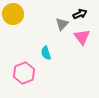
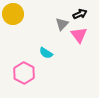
pink triangle: moved 3 px left, 2 px up
cyan semicircle: rotated 40 degrees counterclockwise
pink hexagon: rotated 10 degrees counterclockwise
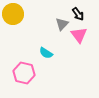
black arrow: moved 2 px left; rotated 80 degrees clockwise
pink hexagon: rotated 15 degrees counterclockwise
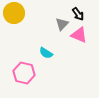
yellow circle: moved 1 px right, 1 px up
pink triangle: rotated 30 degrees counterclockwise
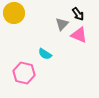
cyan semicircle: moved 1 px left, 1 px down
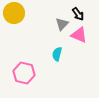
cyan semicircle: moved 12 px right; rotated 72 degrees clockwise
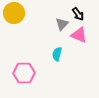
pink hexagon: rotated 15 degrees counterclockwise
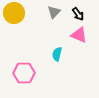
gray triangle: moved 8 px left, 12 px up
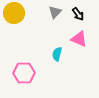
gray triangle: moved 1 px right
pink triangle: moved 4 px down
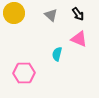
gray triangle: moved 4 px left, 3 px down; rotated 32 degrees counterclockwise
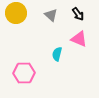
yellow circle: moved 2 px right
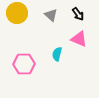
yellow circle: moved 1 px right
pink hexagon: moved 9 px up
